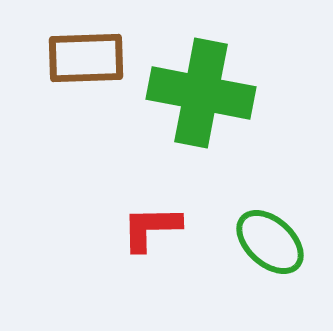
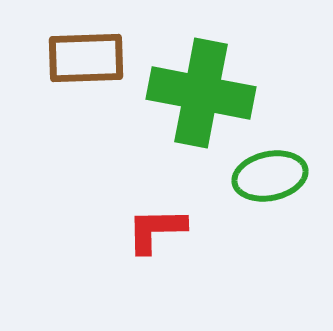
red L-shape: moved 5 px right, 2 px down
green ellipse: moved 66 px up; rotated 54 degrees counterclockwise
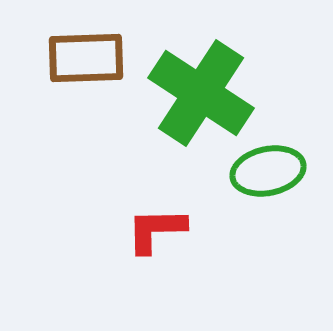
green cross: rotated 22 degrees clockwise
green ellipse: moved 2 px left, 5 px up
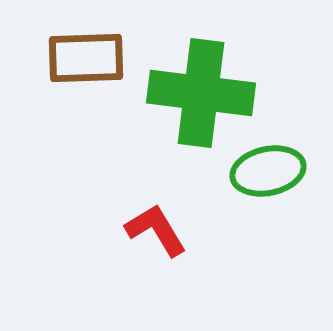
green cross: rotated 26 degrees counterclockwise
red L-shape: rotated 60 degrees clockwise
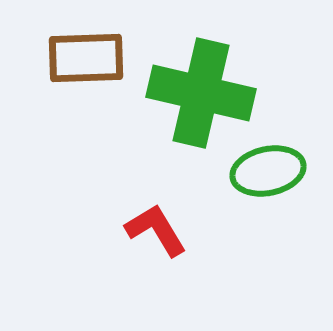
green cross: rotated 6 degrees clockwise
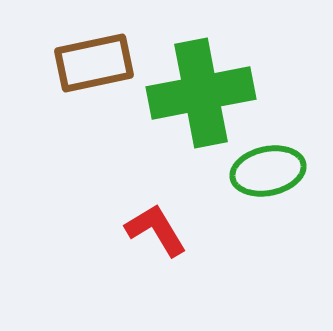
brown rectangle: moved 8 px right, 5 px down; rotated 10 degrees counterclockwise
green cross: rotated 24 degrees counterclockwise
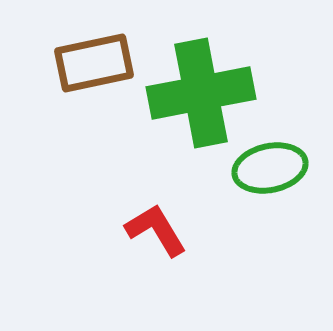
green ellipse: moved 2 px right, 3 px up
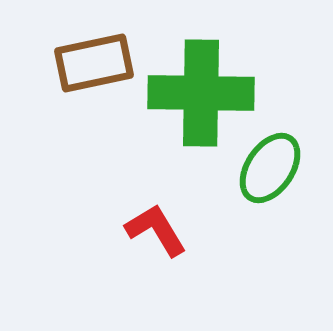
green cross: rotated 12 degrees clockwise
green ellipse: rotated 44 degrees counterclockwise
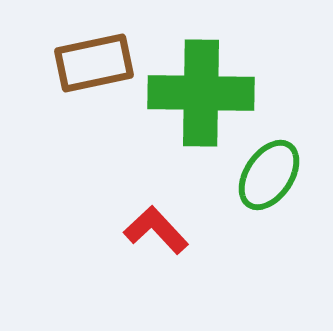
green ellipse: moved 1 px left, 7 px down
red L-shape: rotated 12 degrees counterclockwise
